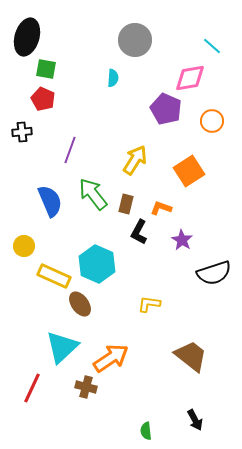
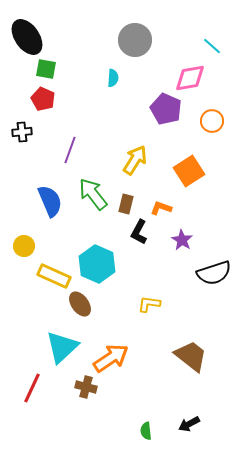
black ellipse: rotated 51 degrees counterclockwise
black arrow: moved 6 px left, 4 px down; rotated 90 degrees clockwise
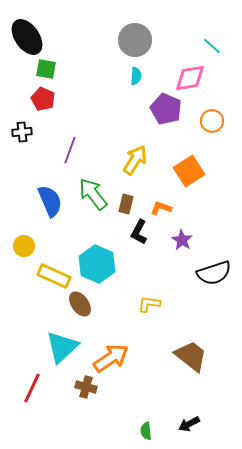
cyan semicircle: moved 23 px right, 2 px up
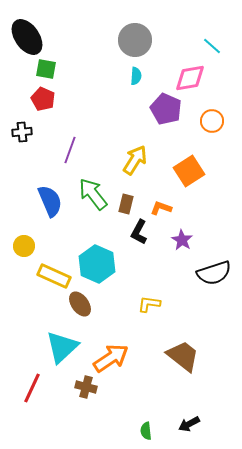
brown trapezoid: moved 8 px left
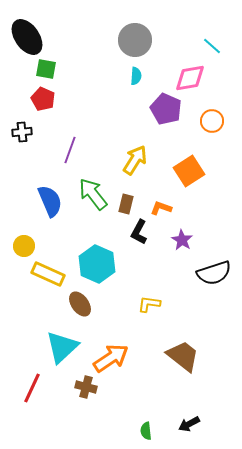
yellow rectangle: moved 6 px left, 2 px up
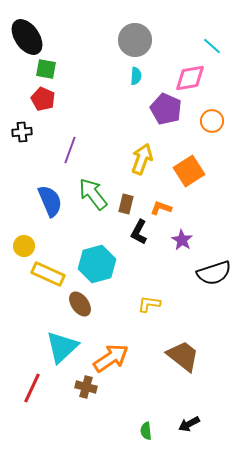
yellow arrow: moved 7 px right, 1 px up; rotated 12 degrees counterclockwise
cyan hexagon: rotated 21 degrees clockwise
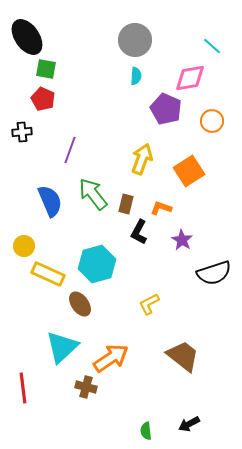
yellow L-shape: rotated 35 degrees counterclockwise
red line: moved 9 px left; rotated 32 degrees counterclockwise
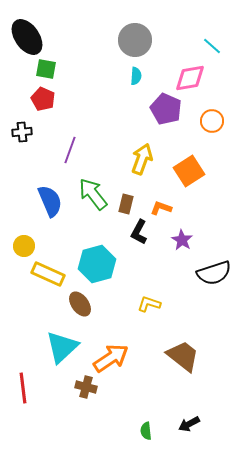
yellow L-shape: rotated 45 degrees clockwise
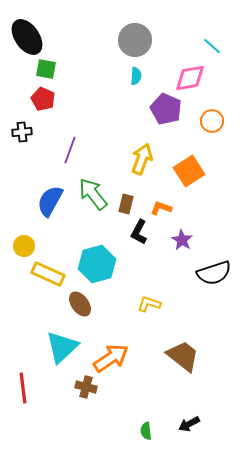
blue semicircle: rotated 128 degrees counterclockwise
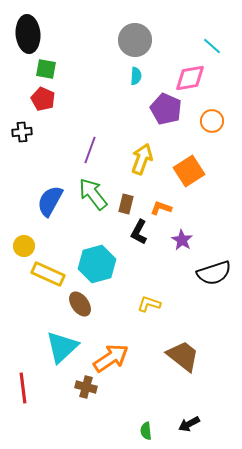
black ellipse: moved 1 px right, 3 px up; rotated 30 degrees clockwise
purple line: moved 20 px right
